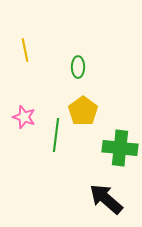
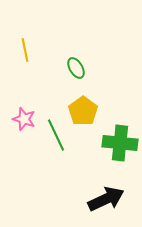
green ellipse: moved 2 px left, 1 px down; rotated 30 degrees counterclockwise
pink star: moved 2 px down
green line: rotated 32 degrees counterclockwise
green cross: moved 5 px up
black arrow: rotated 114 degrees clockwise
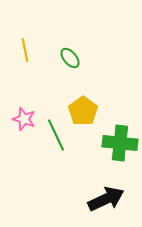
green ellipse: moved 6 px left, 10 px up; rotated 10 degrees counterclockwise
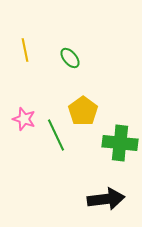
black arrow: rotated 18 degrees clockwise
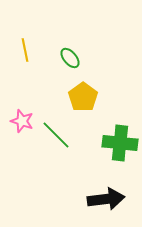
yellow pentagon: moved 14 px up
pink star: moved 2 px left, 2 px down
green line: rotated 20 degrees counterclockwise
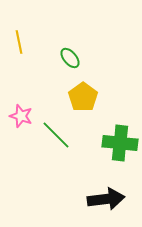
yellow line: moved 6 px left, 8 px up
pink star: moved 1 px left, 5 px up
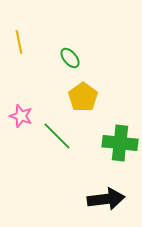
green line: moved 1 px right, 1 px down
